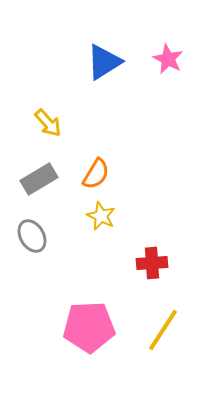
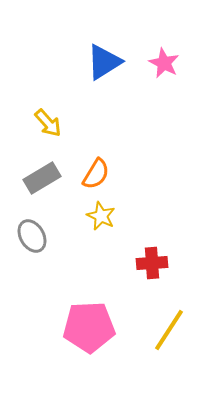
pink star: moved 4 px left, 4 px down
gray rectangle: moved 3 px right, 1 px up
yellow line: moved 6 px right
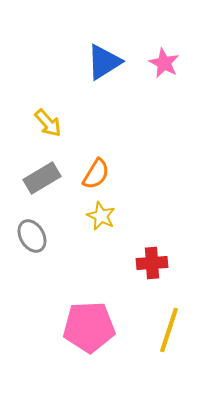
yellow line: rotated 15 degrees counterclockwise
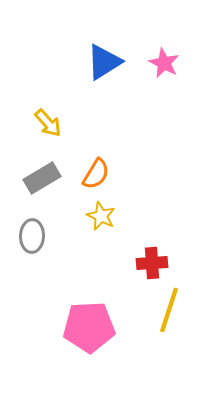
gray ellipse: rotated 32 degrees clockwise
yellow line: moved 20 px up
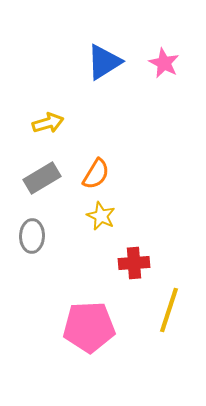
yellow arrow: rotated 64 degrees counterclockwise
red cross: moved 18 px left
